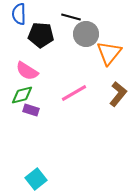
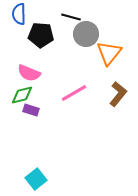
pink semicircle: moved 2 px right, 2 px down; rotated 10 degrees counterclockwise
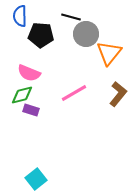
blue semicircle: moved 1 px right, 2 px down
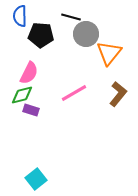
pink semicircle: rotated 85 degrees counterclockwise
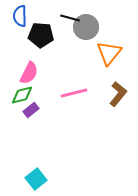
black line: moved 1 px left, 1 px down
gray circle: moved 7 px up
pink line: rotated 16 degrees clockwise
purple rectangle: rotated 56 degrees counterclockwise
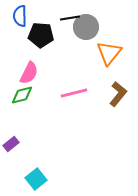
black line: rotated 24 degrees counterclockwise
purple rectangle: moved 20 px left, 34 px down
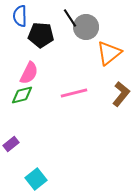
black line: rotated 66 degrees clockwise
orange triangle: rotated 12 degrees clockwise
brown L-shape: moved 3 px right
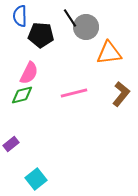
orange triangle: rotated 32 degrees clockwise
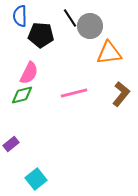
gray circle: moved 4 px right, 1 px up
